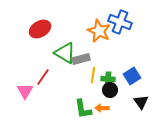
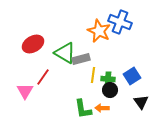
red ellipse: moved 7 px left, 15 px down
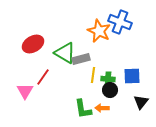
blue square: rotated 30 degrees clockwise
black triangle: rotated 14 degrees clockwise
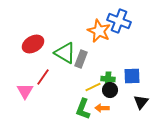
blue cross: moved 1 px left, 1 px up
gray rectangle: rotated 54 degrees counterclockwise
yellow line: moved 12 px down; rotated 56 degrees clockwise
green L-shape: rotated 30 degrees clockwise
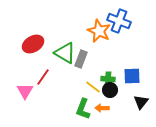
yellow line: rotated 63 degrees clockwise
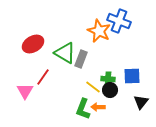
orange arrow: moved 4 px left, 1 px up
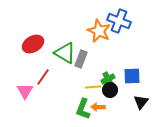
green cross: rotated 32 degrees counterclockwise
yellow line: rotated 42 degrees counterclockwise
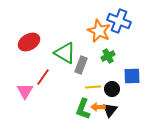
red ellipse: moved 4 px left, 2 px up
gray rectangle: moved 6 px down
green cross: moved 23 px up
black circle: moved 2 px right, 1 px up
black triangle: moved 31 px left, 8 px down
